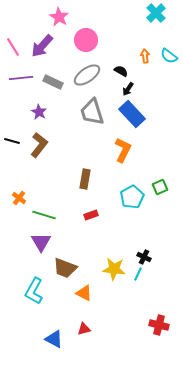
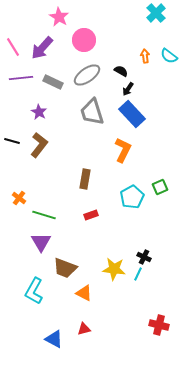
pink circle: moved 2 px left
purple arrow: moved 2 px down
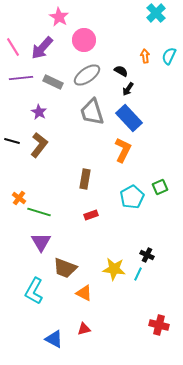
cyan semicircle: rotated 78 degrees clockwise
blue rectangle: moved 3 px left, 4 px down
green line: moved 5 px left, 3 px up
black cross: moved 3 px right, 2 px up
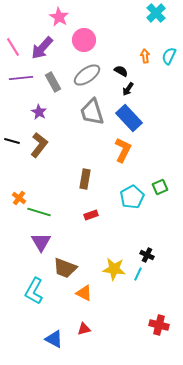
gray rectangle: rotated 36 degrees clockwise
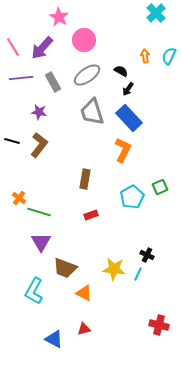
purple star: rotated 21 degrees counterclockwise
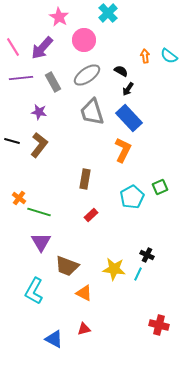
cyan cross: moved 48 px left
cyan semicircle: rotated 78 degrees counterclockwise
red rectangle: rotated 24 degrees counterclockwise
brown trapezoid: moved 2 px right, 2 px up
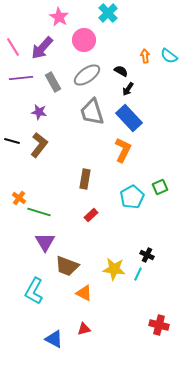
purple triangle: moved 4 px right
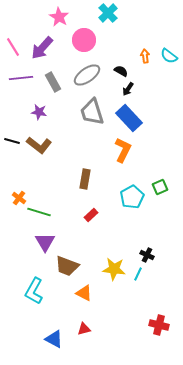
brown L-shape: rotated 90 degrees clockwise
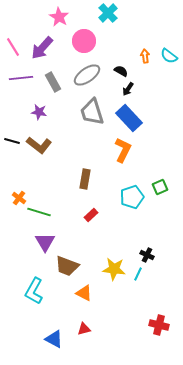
pink circle: moved 1 px down
cyan pentagon: rotated 10 degrees clockwise
